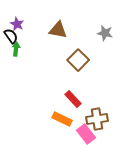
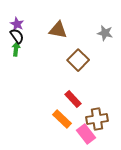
black semicircle: moved 6 px right
orange rectangle: rotated 18 degrees clockwise
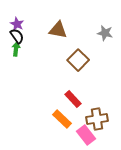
pink rectangle: moved 1 px down
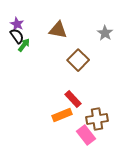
gray star: rotated 21 degrees clockwise
green arrow: moved 8 px right, 4 px up; rotated 32 degrees clockwise
orange rectangle: moved 4 px up; rotated 66 degrees counterclockwise
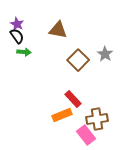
gray star: moved 21 px down
green arrow: moved 7 px down; rotated 56 degrees clockwise
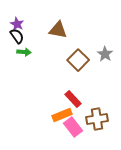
pink rectangle: moved 13 px left, 8 px up
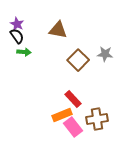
gray star: rotated 28 degrees counterclockwise
